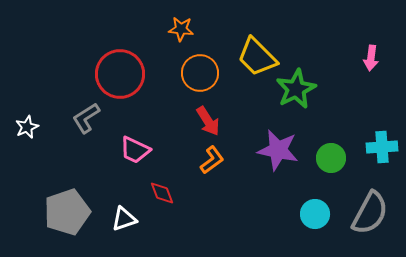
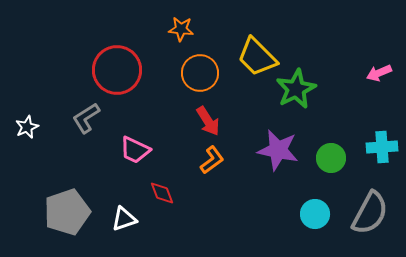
pink arrow: moved 8 px right, 15 px down; rotated 60 degrees clockwise
red circle: moved 3 px left, 4 px up
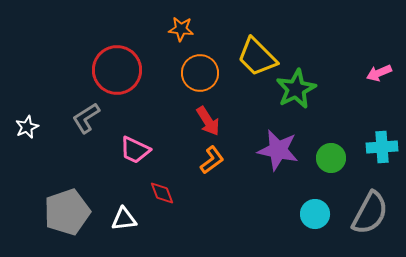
white triangle: rotated 12 degrees clockwise
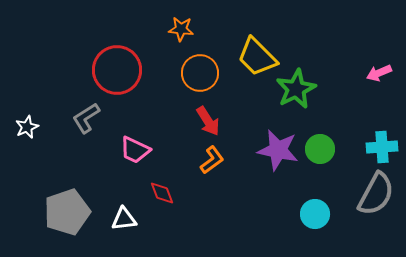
green circle: moved 11 px left, 9 px up
gray semicircle: moved 6 px right, 19 px up
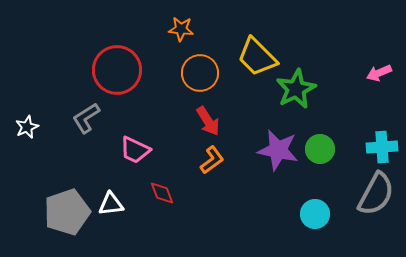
white triangle: moved 13 px left, 15 px up
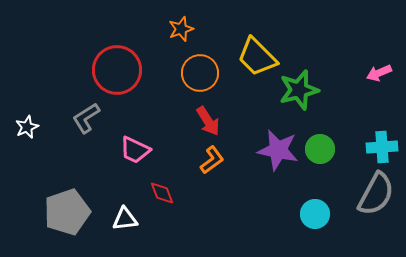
orange star: rotated 25 degrees counterclockwise
green star: moved 3 px right, 1 px down; rotated 12 degrees clockwise
white triangle: moved 14 px right, 15 px down
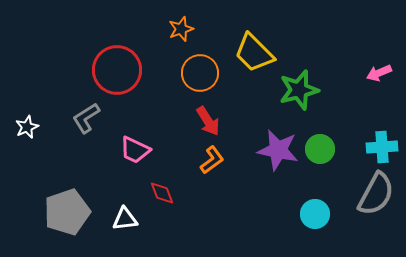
yellow trapezoid: moved 3 px left, 4 px up
